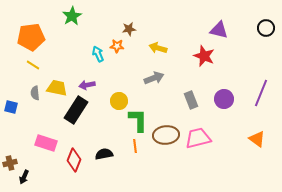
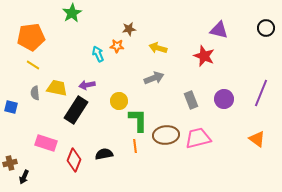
green star: moved 3 px up
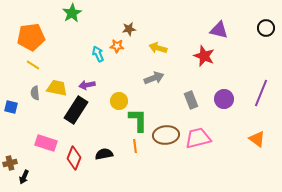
red diamond: moved 2 px up
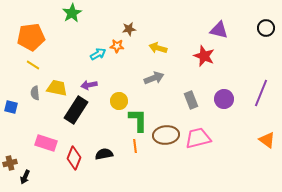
cyan arrow: rotated 84 degrees clockwise
purple arrow: moved 2 px right
orange triangle: moved 10 px right, 1 px down
black arrow: moved 1 px right
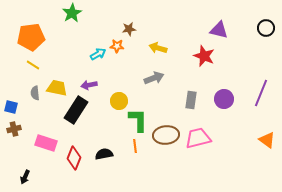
gray rectangle: rotated 30 degrees clockwise
brown cross: moved 4 px right, 34 px up
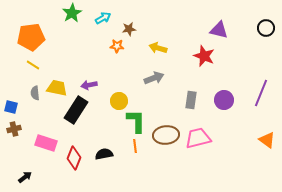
cyan arrow: moved 5 px right, 36 px up
purple circle: moved 1 px down
green L-shape: moved 2 px left, 1 px down
black arrow: rotated 152 degrees counterclockwise
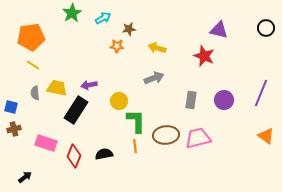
yellow arrow: moved 1 px left
orange triangle: moved 1 px left, 4 px up
red diamond: moved 2 px up
